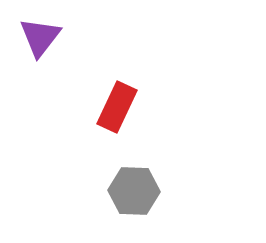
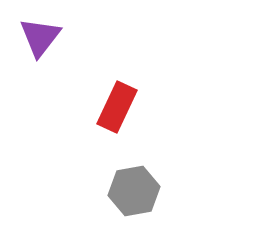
gray hexagon: rotated 12 degrees counterclockwise
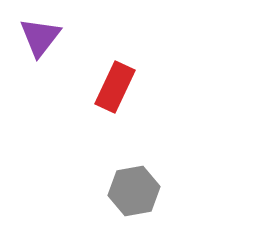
red rectangle: moved 2 px left, 20 px up
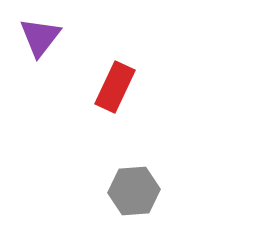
gray hexagon: rotated 6 degrees clockwise
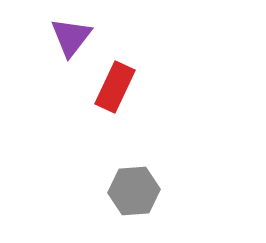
purple triangle: moved 31 px right
